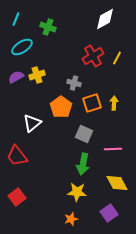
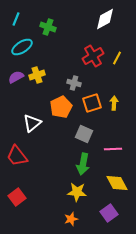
orange pentagon: rotated 10 degrees clockwise
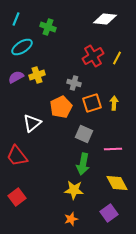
white diamond: rotated 35 degrees clockwise
yellow star: moved 3 px left, 2 px up
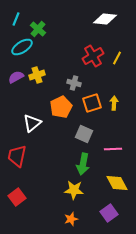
green cross: moved 10 px left, 2 px down; rotated 21 degrees clockwise
red trapezoid: rotated 50 degrees clockwise
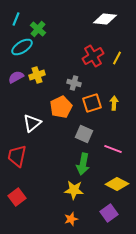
pink line: rotated 24 degrees clockwise
yellow diamond: moved 1 px down; rotated 35 degrees counterclockwise
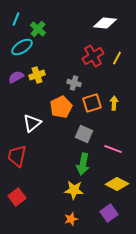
white diamond: moved 4 px down
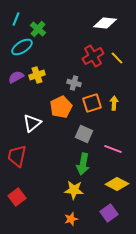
yellow line: rotated 72 degrees counterclockwise
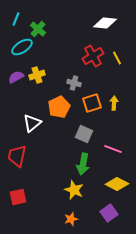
yellow line: rotated 16 degrees clockwise
orange pentagon: moved 2 px left
yellow star: rotated 18 degrees clockwise
red square: moved 1 px right; rotated 24 degrees clockwise
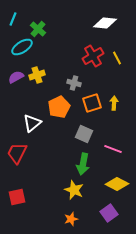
cyan line: moved 3 px left
red trapezoid: moved 3 px up; rotated 15 degrees clockwise
red square: moved 1 px left
